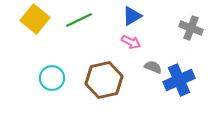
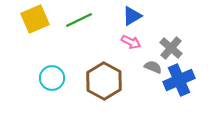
yellow square: rotated 28 degrees clockwise
gray cross: moved 20 px left, 20 px down; rotated 20 degrees clockwise
brown hexagon: moved 1 px down; rotated 18 degrees counterclockwise
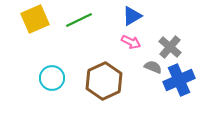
gray cross: moved 1 px left, 1 px up
brown hexagon: rotated 6 degrees clockwise
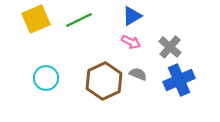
yellow square: moved 1 px right
gray semicircle: moved 15 px left, 7 px down
cyan circle: moved 6 px left
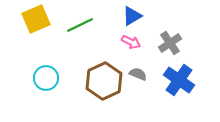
green line: moved 1 px right, 5 px down
gray cross: moved 4 px up; rotated 15 degrees clockwise
blue cross: rotated 32 degrees counterclockwise
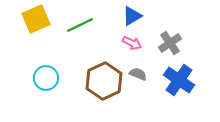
pink arrow: moved 1 px right, 1 px down
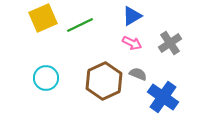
yellow square: moved 7 px right, 1 px up
blue cross: moved 16 px left, 17 px down
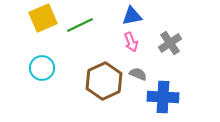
blue triangle: rotated 20 degrees clockwise
pink arrow: moved 1 px left, 1 px up; rotated 42 degrees clockwise
cyan circle: moved 4 px left, 10 px up
blue cross: rotated 32 degrees counterclockwise
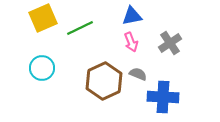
green line: moved 3 px down
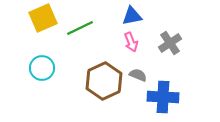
gray semicircle: moved 1 px down
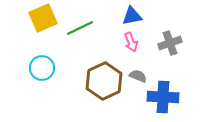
gray cross: rotated 15 degrees clockwise
gray semicircle: moved 1 px down
